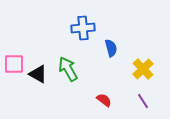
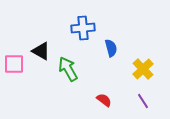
black triangle: moved 3 px right, 23 px up
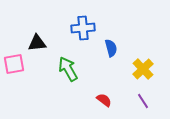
black triangle: moved 4 px left, 8 px up; rotated 36 degrees counterclockwise
pink square: rotated 10 degrees counterclockwise
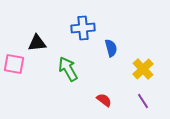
pink square: rotated 20 degrees clockwise
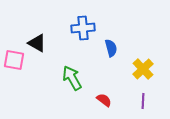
black triangle: rotated 36 degrees clockwise
pink square: moved 4 px up
green arrow: moved 4 px right, 9 px down
purple line: rotated 35 degrees clockwise
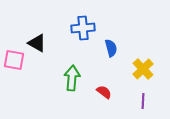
green arrow: rotated 35 degrees clockwise
red semicircle: moved 8 px up
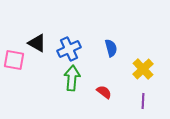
blue cross: moved 14 px left, 21 px down; rotated 20 degrees counterclockwise
